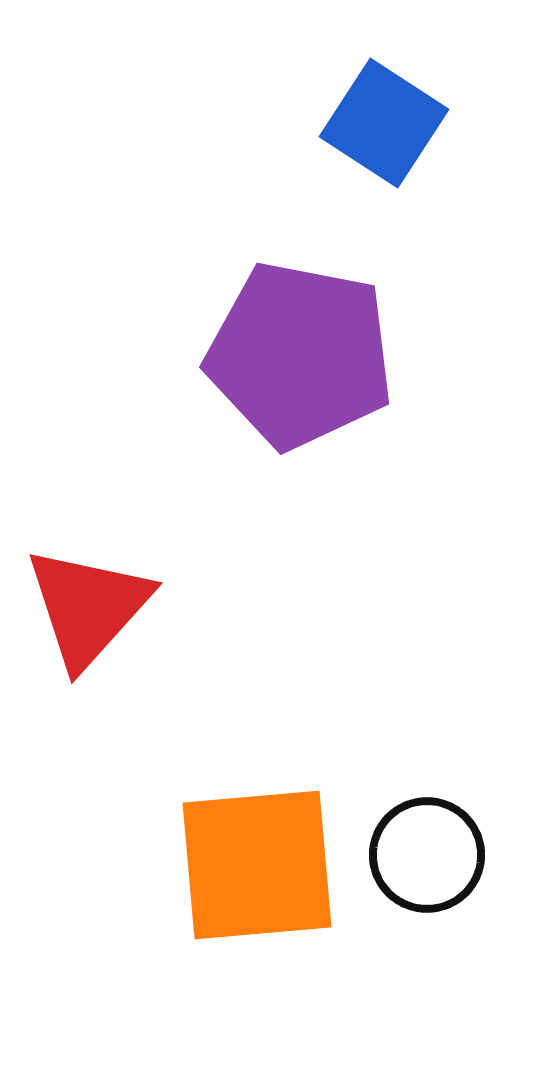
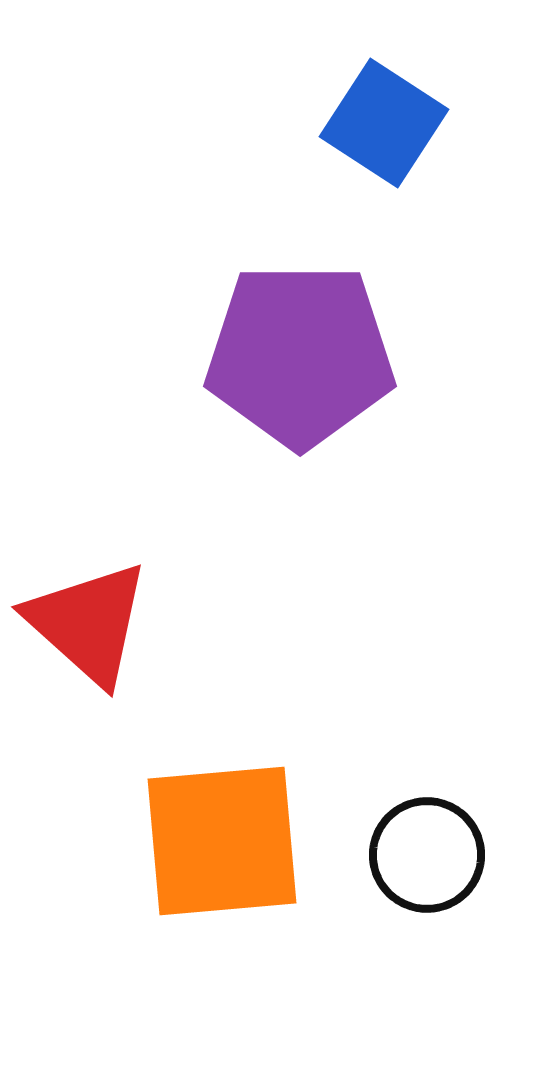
purple pentagon: rotated 11 degrees counterclockwise
red triangle: moved 16 px down; rotated 30 degrees counterclockwise
orange square: moved 35 px left, 24 px up
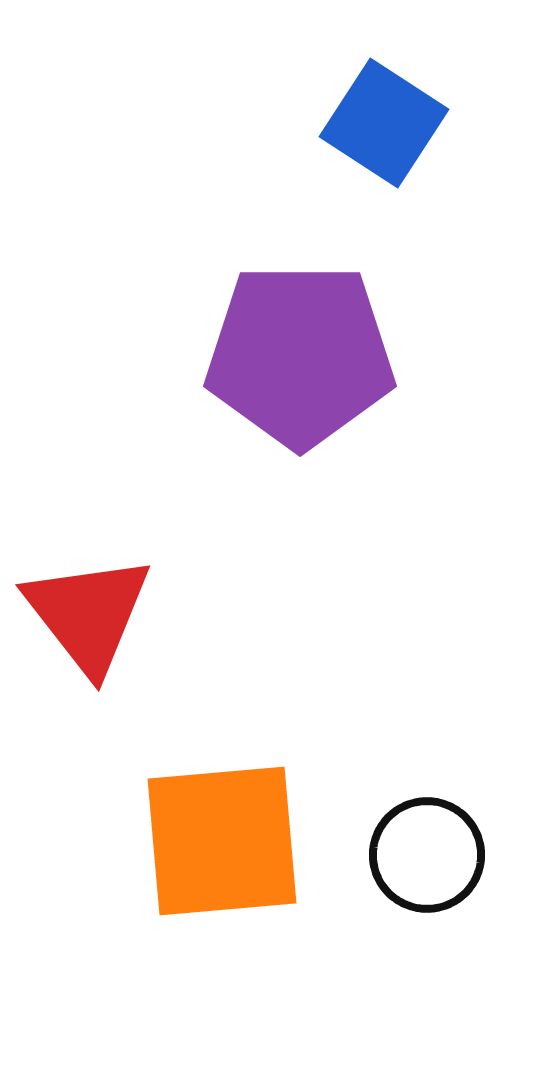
red triangle: moved 9 px up; rotated 10 degrees clockwise
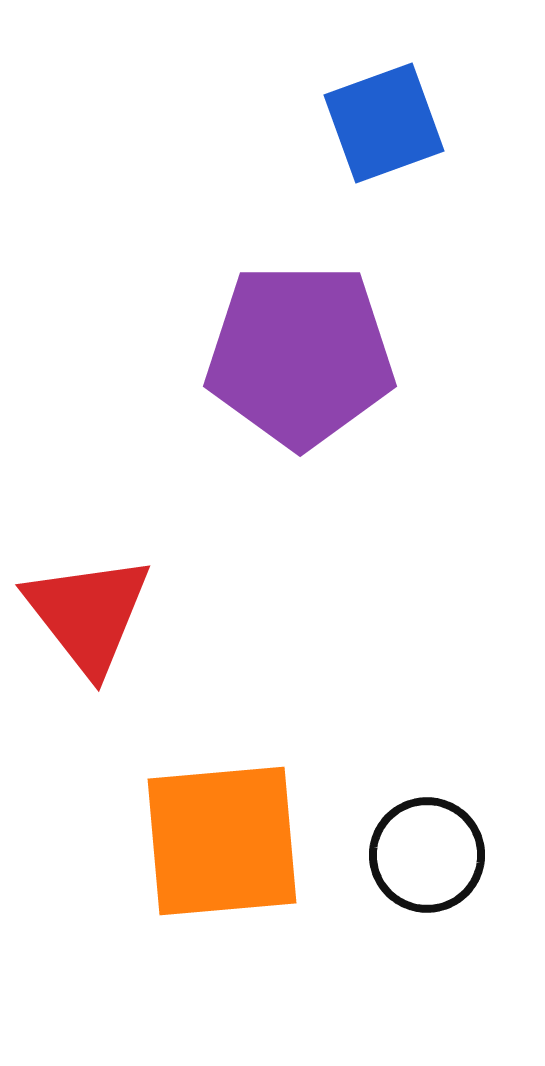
blue square: rotated 37 degrees clockwise
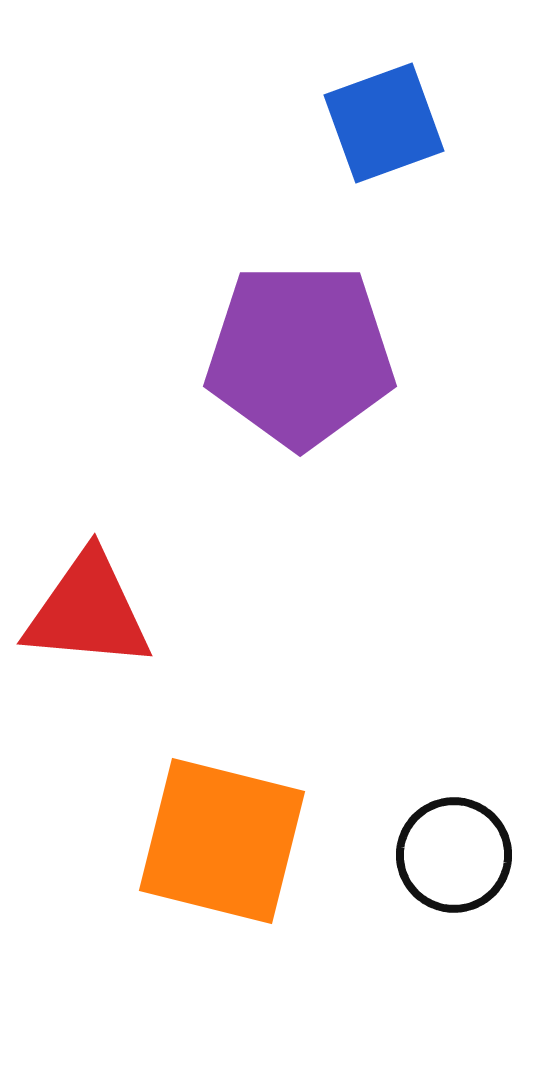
red triangle: moved 3 px up; rotated 47 degrees counterclockwise
orange square: rotated 19 degrees clockwise
black circle: moved 27 px right
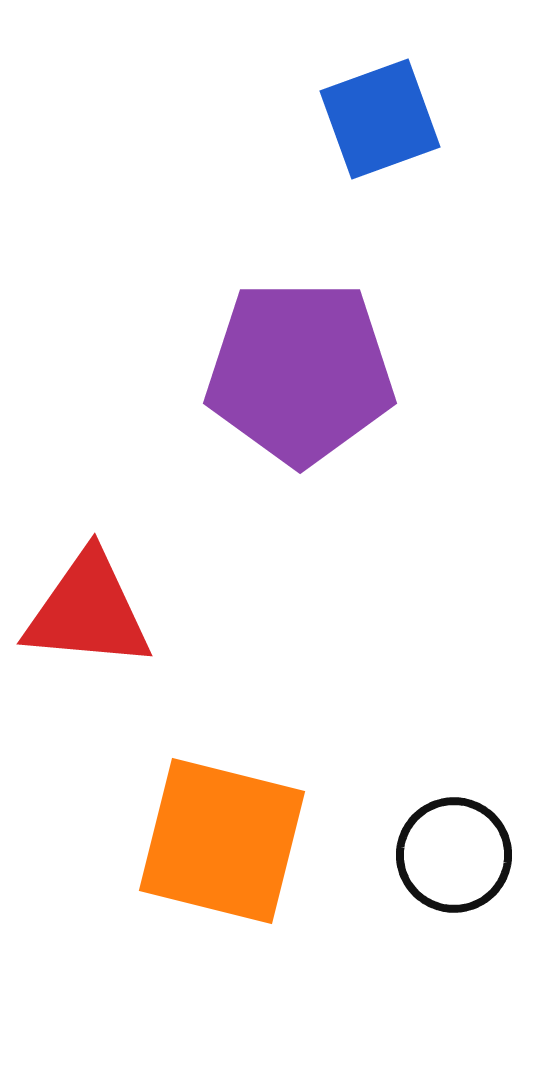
blue square: moved 4 px left, 4 px up
purple pentagon: moved 17 px down
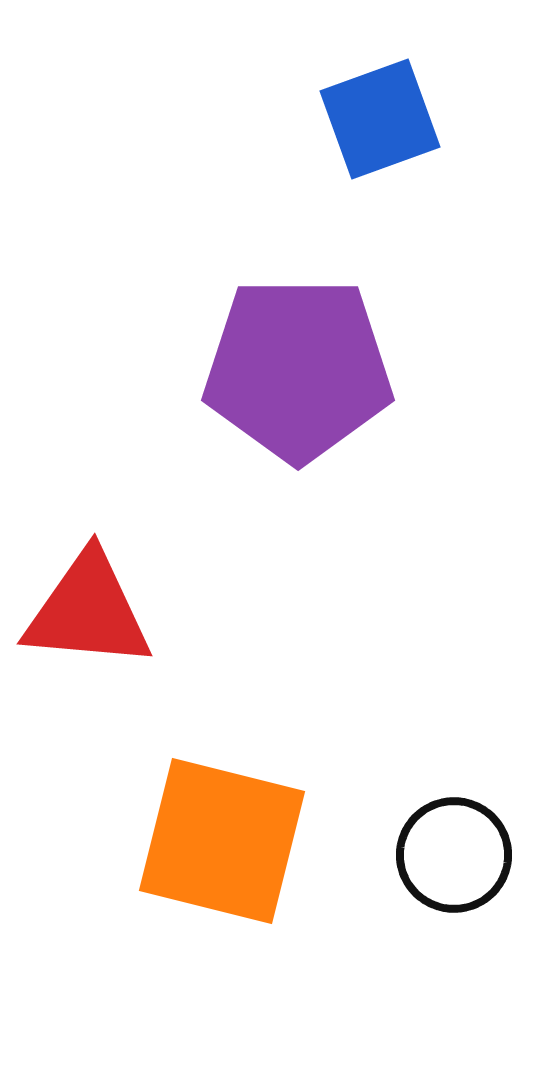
purple pentagon: moved 2 px left, 3 px up
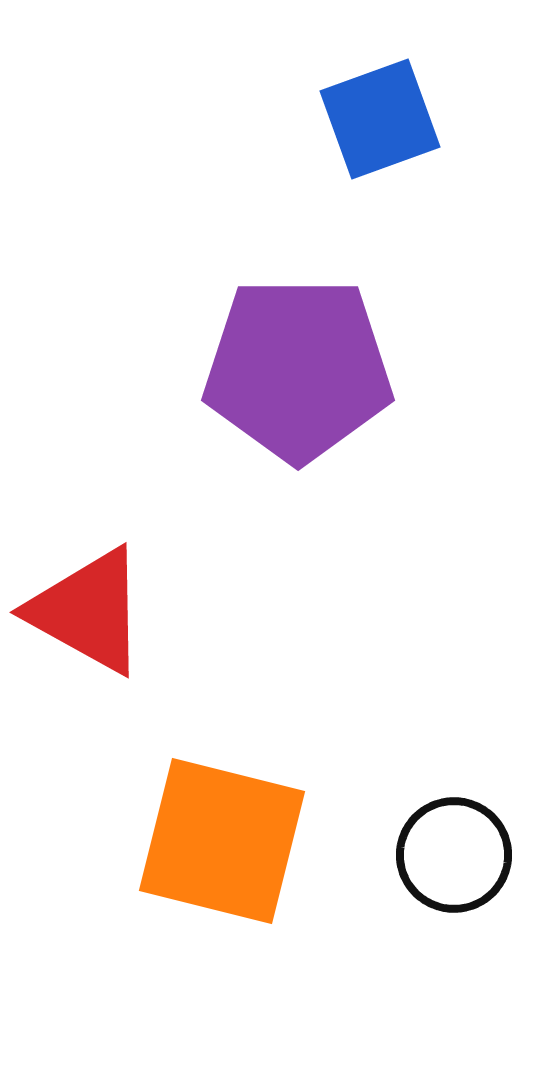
red triangle: rotated 24 degrees clockwise
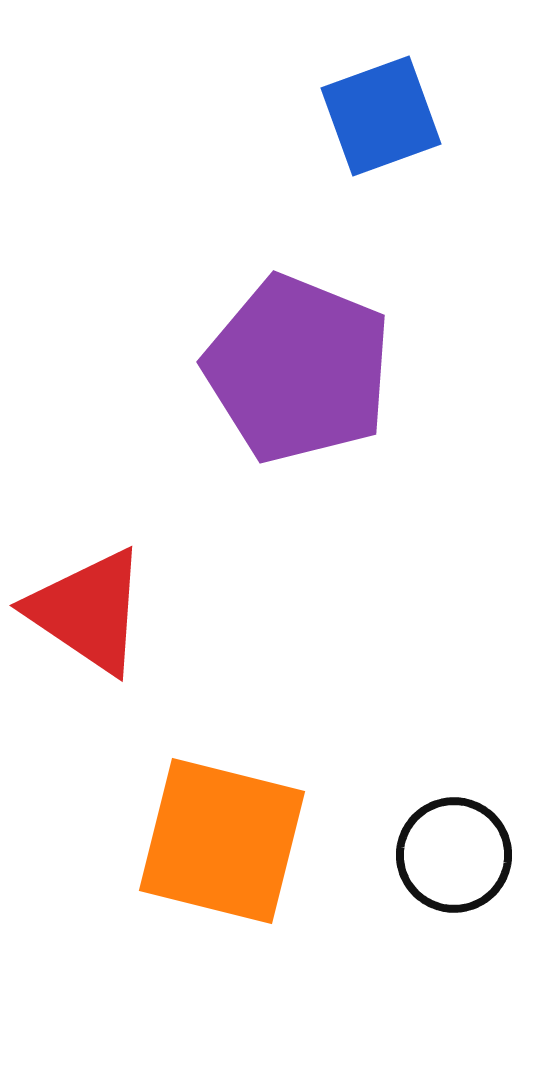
blue square: moved 1 px right, 3 px up
purple pentagon: rotated 22 degrees clockwise
red triangle: rotated 5 degrees clockwise
